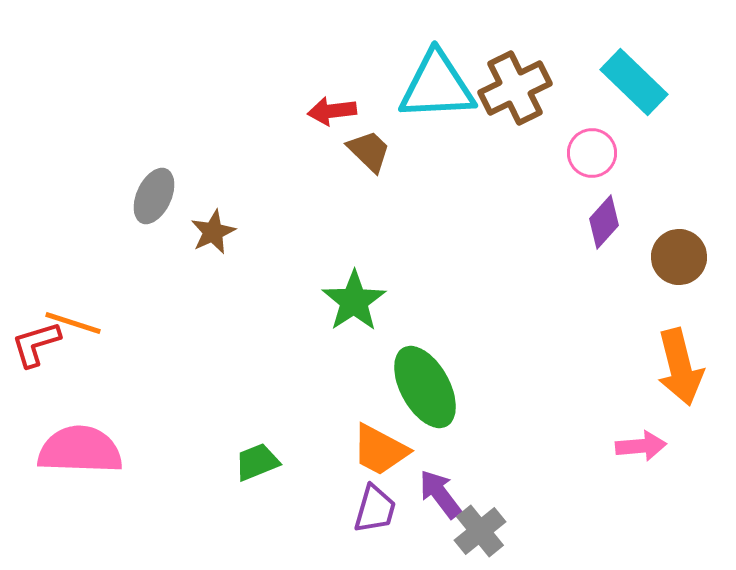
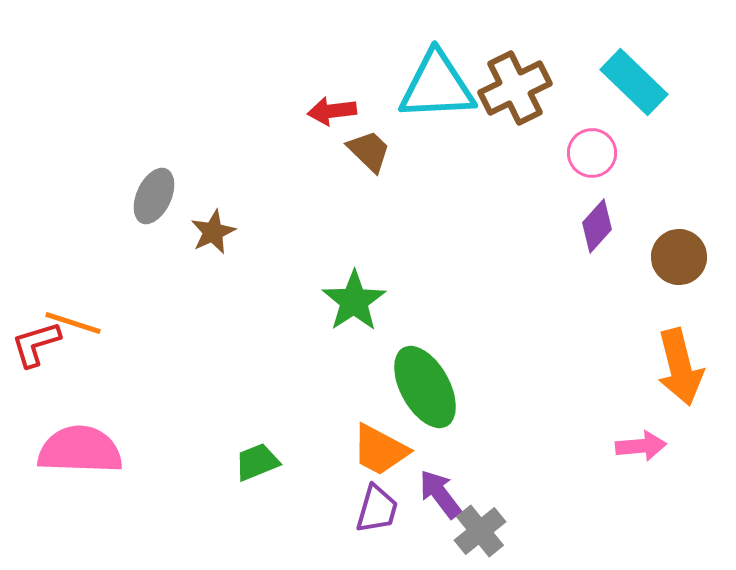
purple diamond: moved 7 px left, 4 px down
purple trapezoid: moved 2 px right
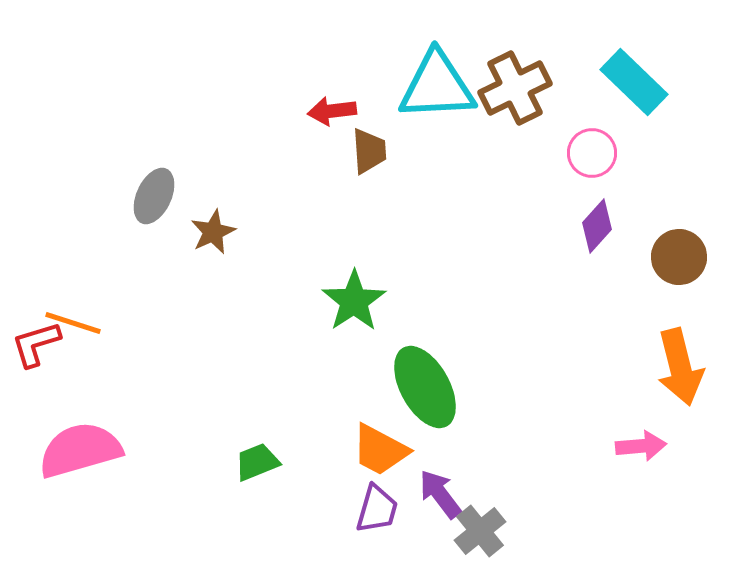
brown trapezoid: rotated 42 degrees clockwise
pink semicircle: rotated 18 degrees counterclockwise
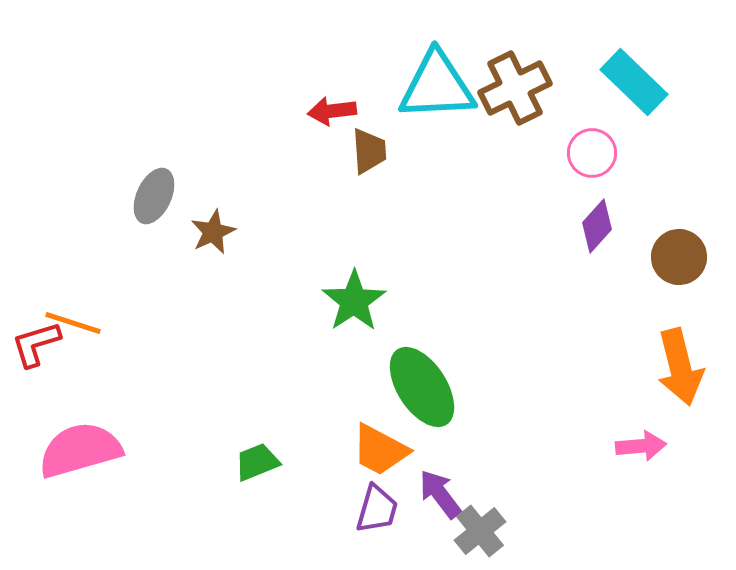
green ellipse: moved 3 px left; rotated 4 degrees counterclockwise
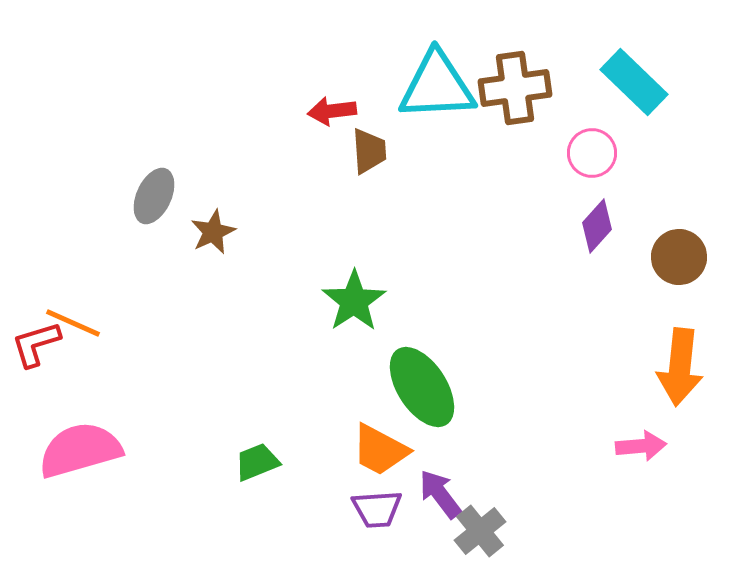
brown cross: rotated 18 degrees clockwise
orange line: rotated 6 degrees clockwise
orange arrow: rotated 20 degrees clockwise
purple trapezoid: rotated 70 degrees clockwise
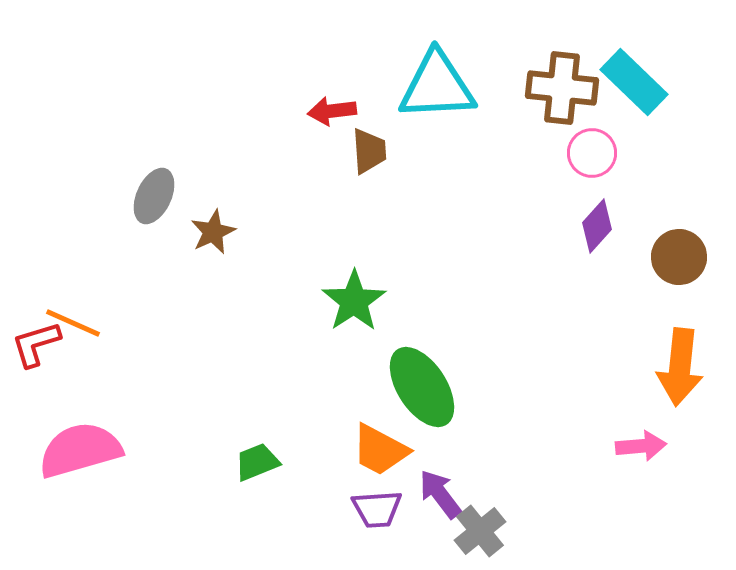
brown cross: moved 47 px right; rotated 14 degrees clockwise
